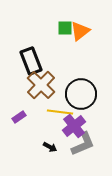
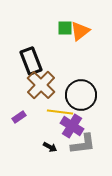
black circle: moved 1 px down
purple cross: moved 2 px left; rotated 20 degrees counterclockwise
gray L-shape: rotated 16 degrees clockwise
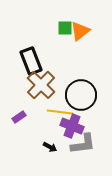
purple cross: rotated 10 degrees counterclockwise
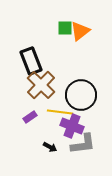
purple rectangle: moved 11 px right
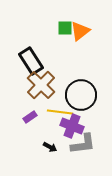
black rectangle: rotated 12 degrees counterclockwise
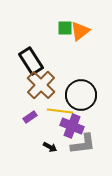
yellow line: moved 1 px up
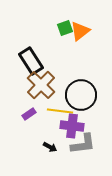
green square: rotated 21 degrees counterclockwise
purple rectangle: moved 1 px left, 3 px up
purple cross: rotated 15 degrees counterclockwise
